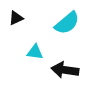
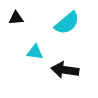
black triangle: rotated 21 degrees clockwise
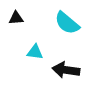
cyan semicircle: rotated 80 degrees clockwise
black arrow: moved 1 px right
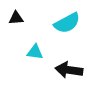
cyan semicircle: rotated 68 degrees counterclockwise
black arrow: moved 3 px right
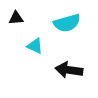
cyan semicircle: rotated 12 degrees clockwise
cyan triangle: moved 6 px up; rotated 18 degrees clockwise
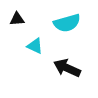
black triangle: moved 1 px right, 1 px down
black arrow: moved 2 px left, 2 px up; rotated 16 degrees clockwise
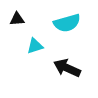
cyan triangle: rotated 42 degrees counterclockwise
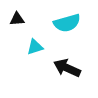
cyan triangle: moved 1 px down
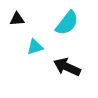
cyan semicircle: rotated 36 degrees counterclockwise
black arrow: moved 1 px up
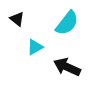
black triangle: rotated 42 degrees clockwise
cyan triangle: rotated 12 degrees counterclockwise
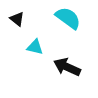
cyan semicircle: moved 1 px right, 5 px up; rotated 92 degrees counterclockwise
cyan triangle: rotated 42 degrees clockwise
